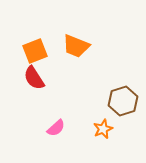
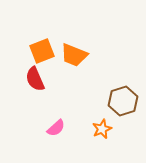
orange trapezoid: moved 2 px left, 9 px down
orange square: moved 7 px right
red semicircle: moved 1 px right, 1 px down; rotated 10 degrees clockwise
orange star: moved 1 px left
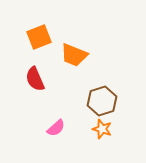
orange square: moved 3 px left, 14 px up
brown hexagon: moved 21 px left
orange star: rotated 30 degrees counterclockwise
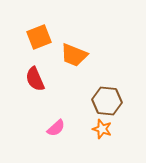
brown hexagon: moved 5 px right; rotated 24 degrees clockwise
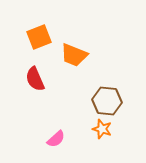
pink semicircle: moved 11 px down
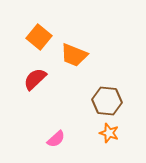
orange square: rotated 30 degrees counterclockwise
red semicircle: rotated 70 degrees clockwise
orange star: moved 7 px right, 4 px down
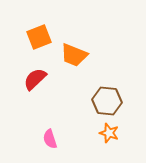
orange square: rotated 30 degrees clockwise
pink semicircle: moved 6 px left; rotated 114 degrees clockwise
